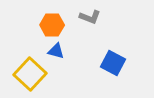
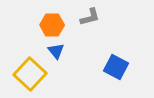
gray L-shape: rotated 35 degrees counterclockwise
blue triangle: rotated 36 degrees clockwise
blue square: moved 3 px right, 4 px down
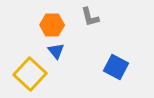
gray L-shape: rotated 90 degrees clockwise
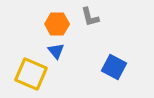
orange hexagon: moved 5 px right, 1 px up
blue square: moved 2 px left
yellow square: moved 1 px right; rotated 20 degrees counterclockwise
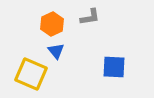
gray L-shape: rotated 85 degrees counterclockwise
orange hexagon: moved 5 px left; rotated 25 degrees counterclockwise
blue square: rotated 25 degrees counterclockwise
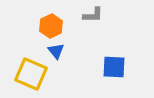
gray L-shape: moved 3 px right, 2 px up; rotated 10 degrees clockwise
orange hexagon: moved 1 px left, 2 px down
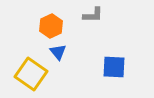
blue triangle: moved 2 px right, 1 px down
yellow square: rotated 12 degrees clockwise
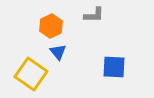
gray L-shape: moved 1 px right
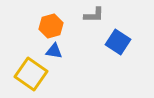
orange hexagon: rotated 10 degrees clockwise
blue triangle: moved 4 px left, 1 px up; rotated 42 degrees counterclockwise
blue square: moved 4 px right, 25 px up; rotated 30 degrees clockwise
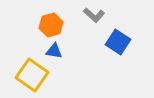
gray L-shape: rotated 40 degrees clockwise
orange hexagon: moved 1 px up
yellow square: moved 1 px right, 1 px down
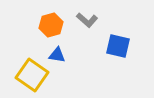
gray L-shape: moved 7 px left, 5 px down
blue square: moved 4 px down; rotated 20 degrees counterclockwise
blue triangle: moved 3 px right, 4 px down
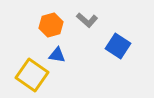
blue square: rotated 20 degrees clockwise
